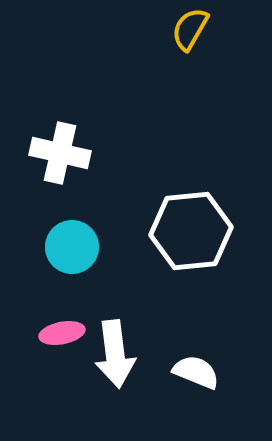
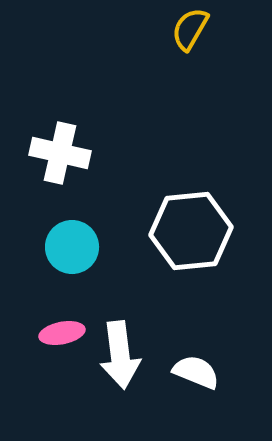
white arrow: moved 5 px right, 1 px down
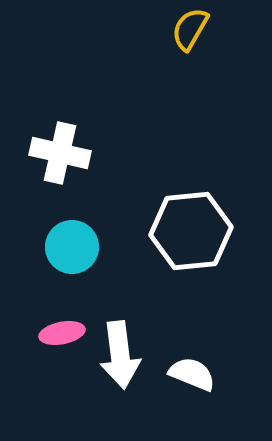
white semicircle: moved 4 px left, 2 px down
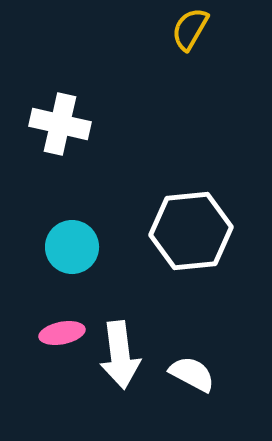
white cross: moved 29 px up
white semicircle: rotated 6 degrees clockwise
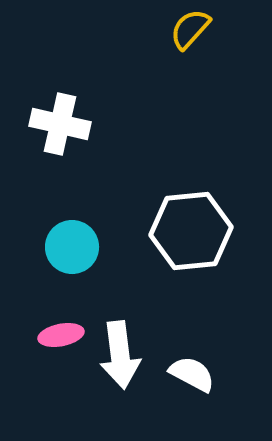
yellow semicircle: rotated 12 degrees clockwise
pink ellipse: moved 1 px left, 2 px down
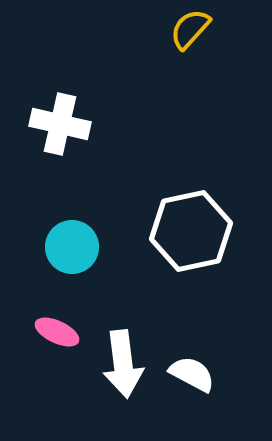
white hexagon: rotated 6 degrees counterclockwise
pink ellipse: moved 4 px left, 3 px up; rotated 36 degrees clockwise
white arrow: moved 3 px right, 9 px down
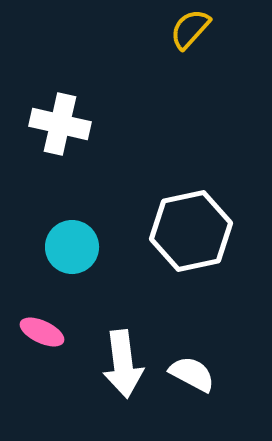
pink ellipse: moved 15 px left
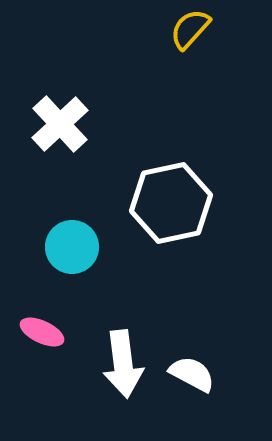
white cross: rotated 34 degrees clockwise
white hexagon: moved 20 px left, 28 px up
